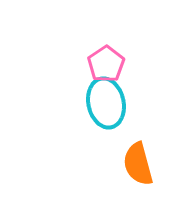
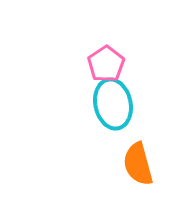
cyan ellipse: moved 7 px right, 1 px down
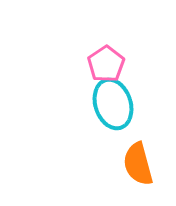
cyan ellipse: rotated 6 degrees counterclockwise
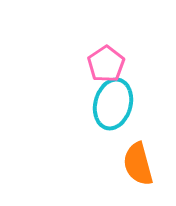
cyan ellipse: rotated 33 degrees clockwise
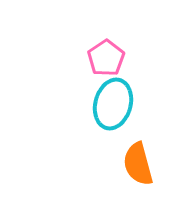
pink pentagon: moved 6 px up
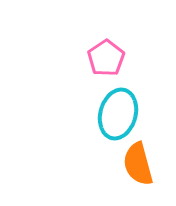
cyan ellipse: moved 5 px right, 10 px down
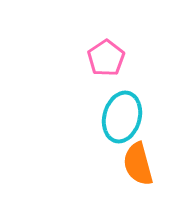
cyan ellipse: moved 4 px right, 3 px down
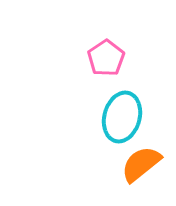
orange semicircle: moved 3 px right; rotated 66 degrees clockwise
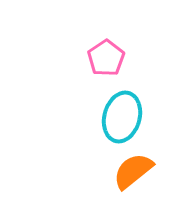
orange semicircle: moved 8 px left, 7 px down
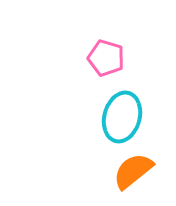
pink pentagon: rotated 21 degrees counterclockwise
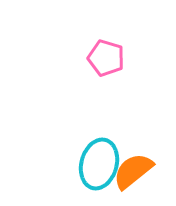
cyan ellipse: moved 23 px left, 47 px down
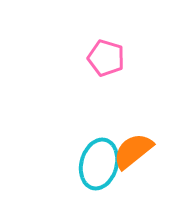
orange semicircle: moved 20 px up
